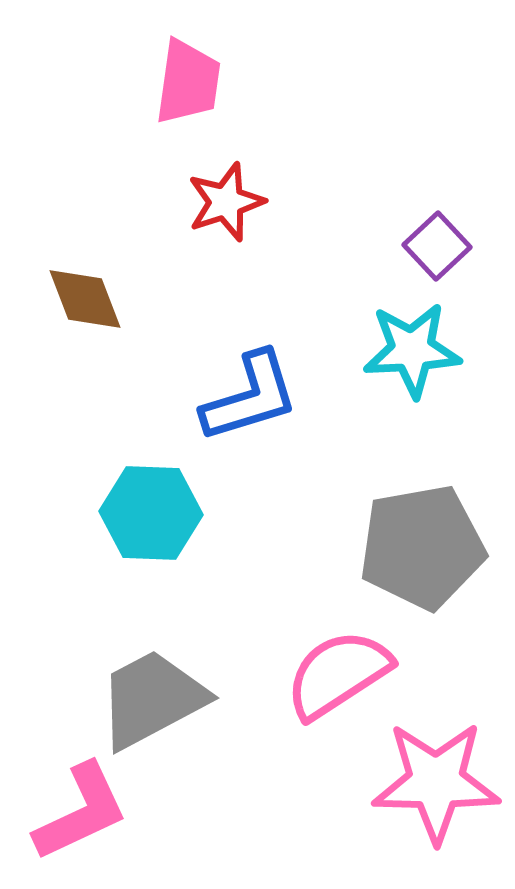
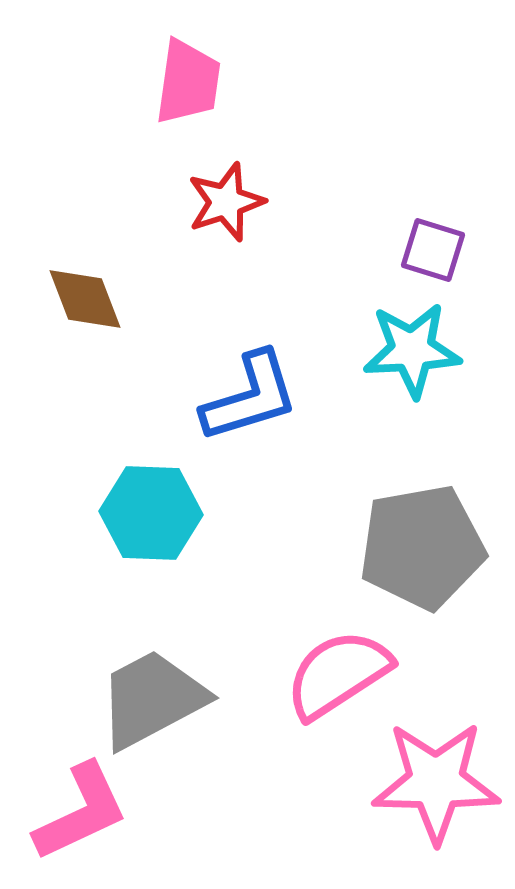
purple square: moved 4 px left, 4 px down; rotated 30 degrees counterclockwise
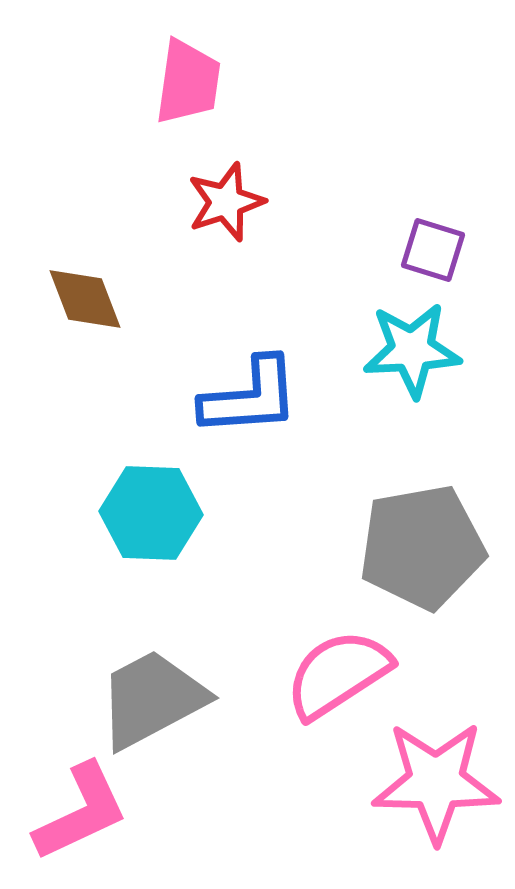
blue L-shape: rotated 13 degrees clockwise
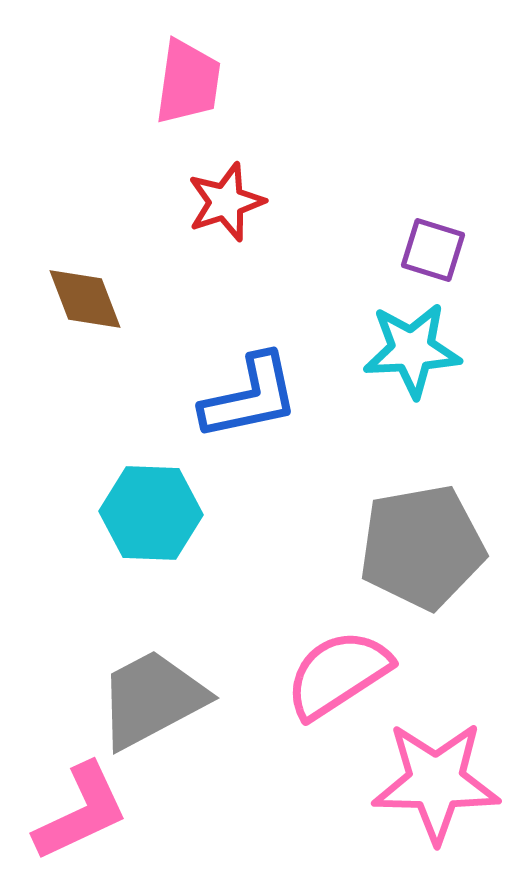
blue L-shape: rotated 8 degrees counterclockwise
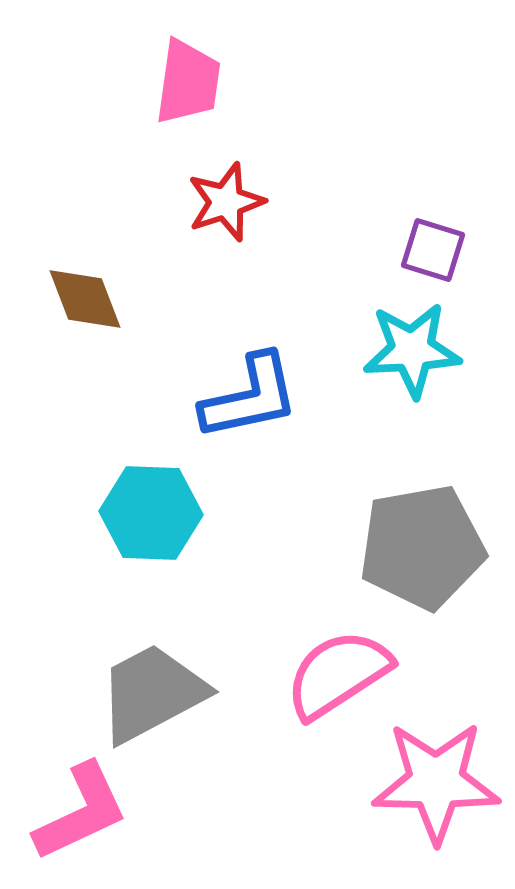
gray trapezoid: moved 6 px up
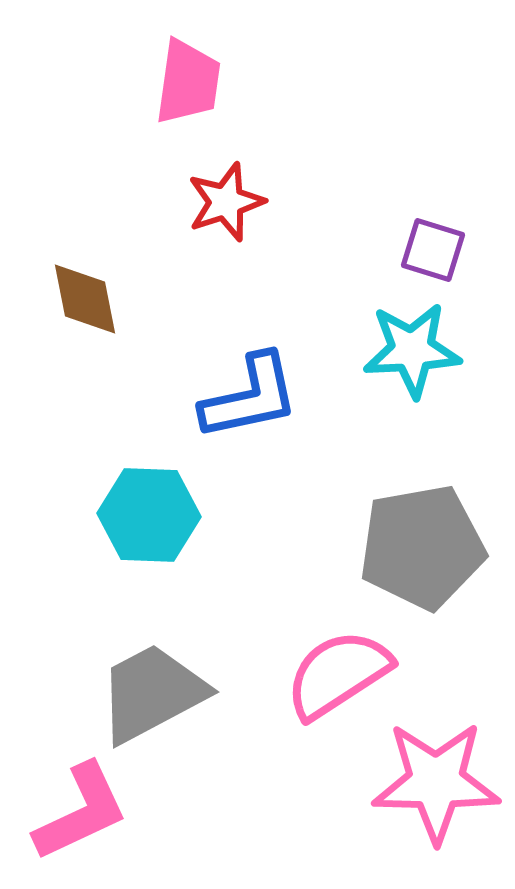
brown diamond: rotated 10 degrees clockwise
cyan hexagon: moved 2 px left, 2 px down
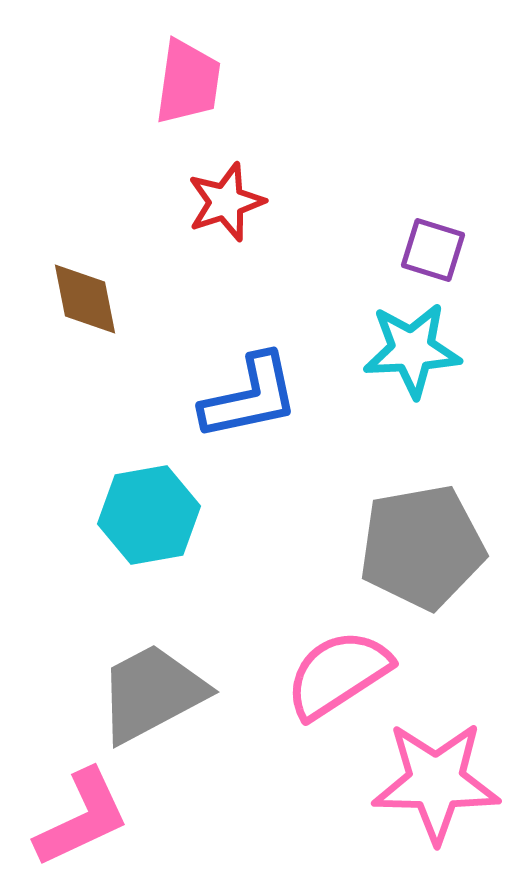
cyan hexagon: rotated 12 degrees counterclockwise
pink L-shape: moved 1 px right, 6 px down
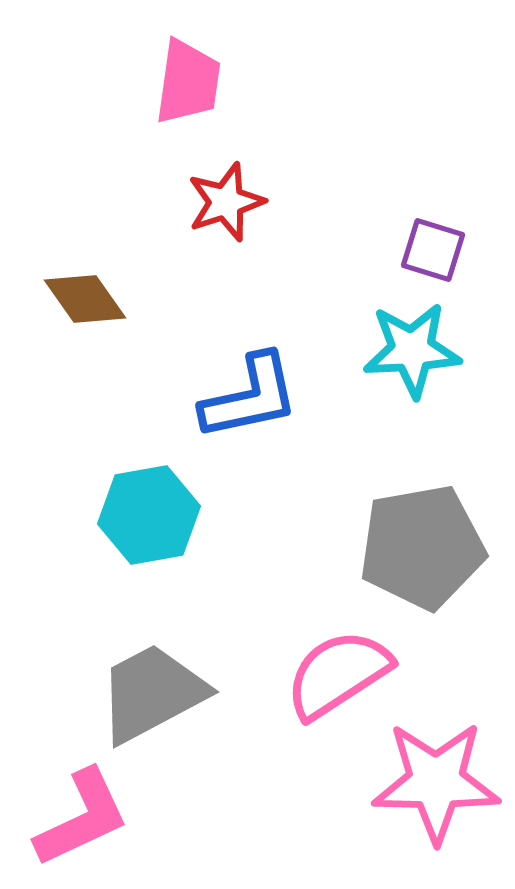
brown diamond: rotated 24 degrees counterclockwise
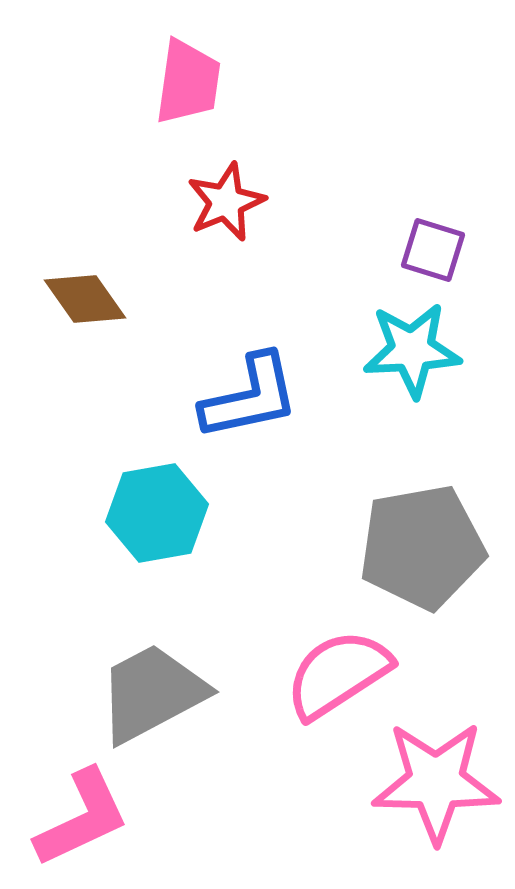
red star: rotated 4 degrees counterclockwise
cyan hexagon: moved 8 px right, 2 px up
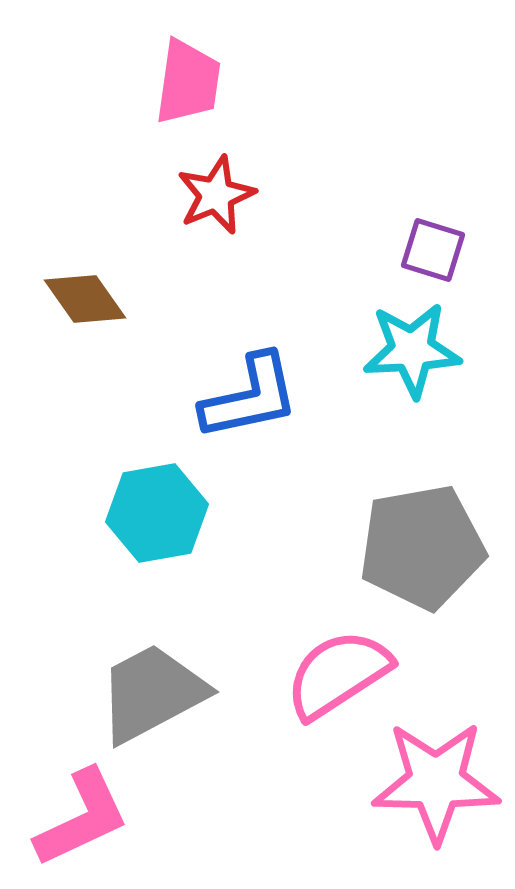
red star: moved 10 px left, 7 px up
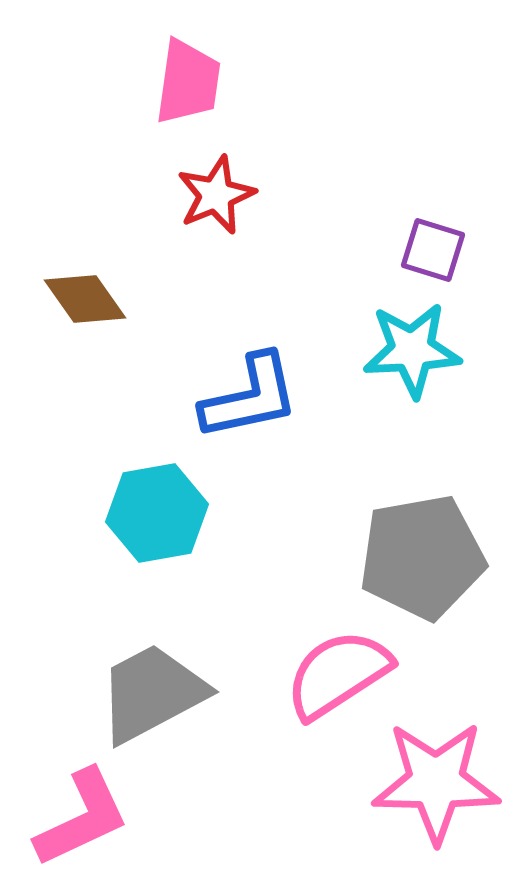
gray pentagon: moved 10 px down
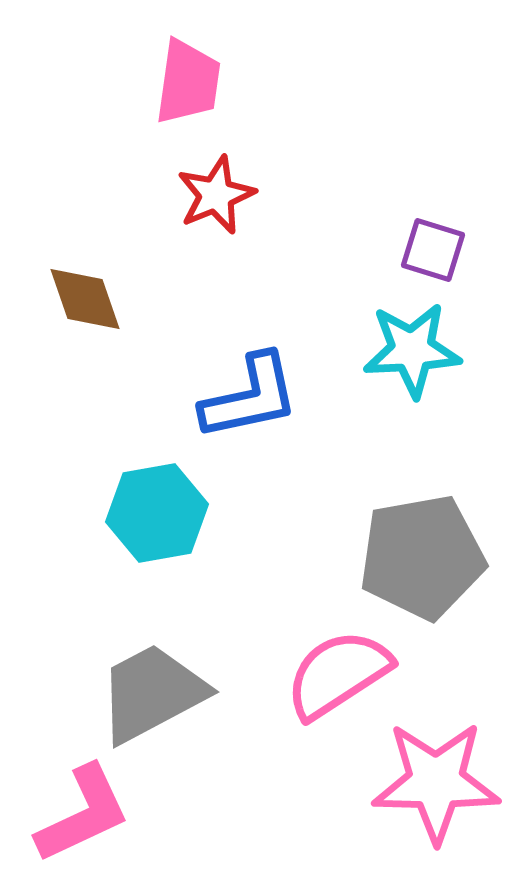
brown diamond: rotated 16 degrees clockwise
pink L-shape: moved 1 px right, 4 px up
